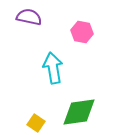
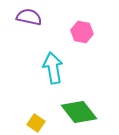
green diamond: rotated 60 degrees clockwise
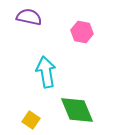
cyan arrow: moved 7 px left, 4 px down
green diamond: moved 2 px left, 2 px up; rotated 15 degrees clockwise
yellow square: moved 5 px left, 3 px up
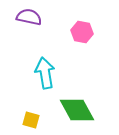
cyan arrow: moved 1 px left, 1 px down
green diamond: rotated 6 degrees counterclockwise
yellow square: rotated 18 degrees counterclockwise
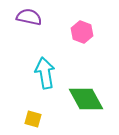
pink hexagon: rotated 10 degrees clockwise
green diamond: moved 9 px right, 11 px up
yellow square: moved 2 px right, 1 px up
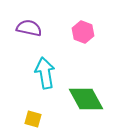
purple semicircle: moved 11 px down
pink hexagon: moved 1 px right
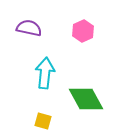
pink hexagon: moved 1 px up; rotated 15 degrees clockwise
cyan arrow: rotated 16 degrees clockwise
yellow square: moved 10 px right, 2 px down
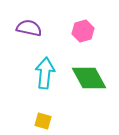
pink hexagon: rotated 10 degrees clockwise
green diamond: moved 3 px right, 21 px up
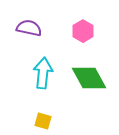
pink hexagon: rotated 15 degrees counterclockwise
cyan arrow: moved 2 px left
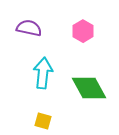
green diamond: moved 10 px down
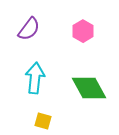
purple semicircle: moved 1 px down; rotated 115 degrees clockwise
cyan arrow: moved 8 px left, 5 px down
